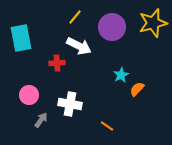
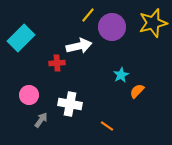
yellow line: moved 13 px right, 2 px up
cyan rectangle: rotated 56 degrees clockwise
white arrow: rotated 40 degrees counterclockwise
orange semicircle: moved 2 px down
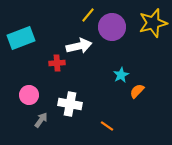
cyan rectangle: rotated 24 degrees clockwise
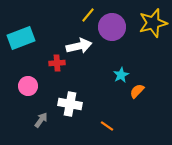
pink circle: moved 1 px left, 9 px up
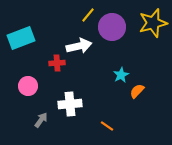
white cross: rotated 15 degrees counterclockwise
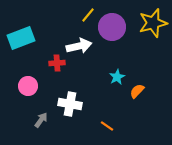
cyan star: moved 4 px left, 2 px down
white cross: rotated 15 degrees clockwise
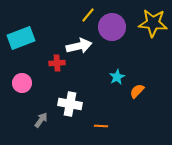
yellow star: rotated 20 degrees clockwise
pink circle: moved 6 px left, 3 px up
orange line: moved 6 px left; rotated 32 degrees counterclockwise
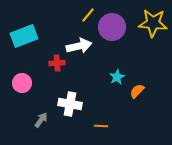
cyan rectangle: moved 3 px right, 2 px up
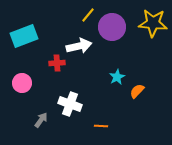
white cross: rotated 10 degrees clockwise
